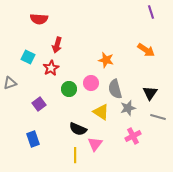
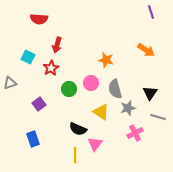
pink cross: moved 2 px right, 3 px up
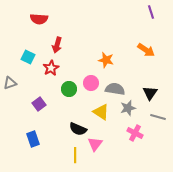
gray semicircle: rotated 114 degrees clockwise
pink cross: rotated 35 degrees counterclockwise
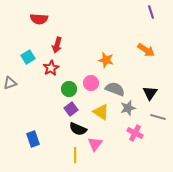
cyan square: rotated 32 degrees clockwise
gray semicircle: rotated 12 degrees clockwise
purple square: moved 32 px right, 5 px down
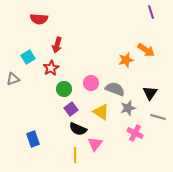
orange star: moved 20 px right; rotated 28 degrees counterclockwise
gray triangle: moved 3 px right, 4 px up
green circle: moved 5 px left
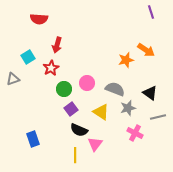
pink circle: moved 4 px left
black triangle: rotated 28 degrees counterclockwise
gray line: rotated 28 degrees counterclockwise
black semicircle: moved 1 px right, 1 px down
